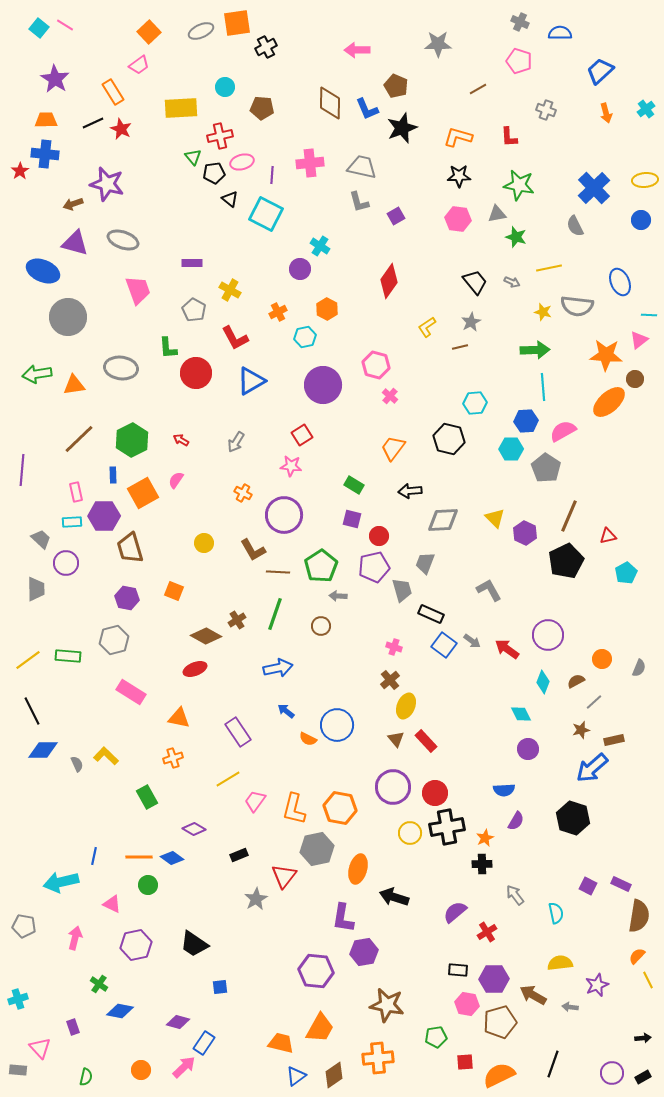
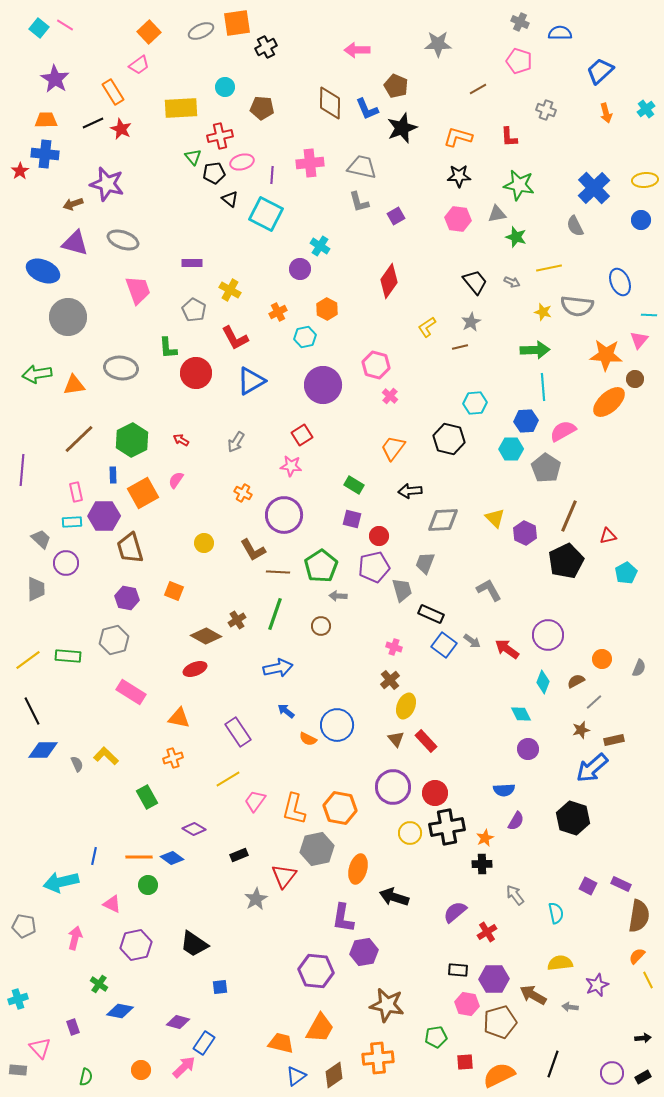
pink triangle at (639, 340): rotated 12 degrees counterclockwise
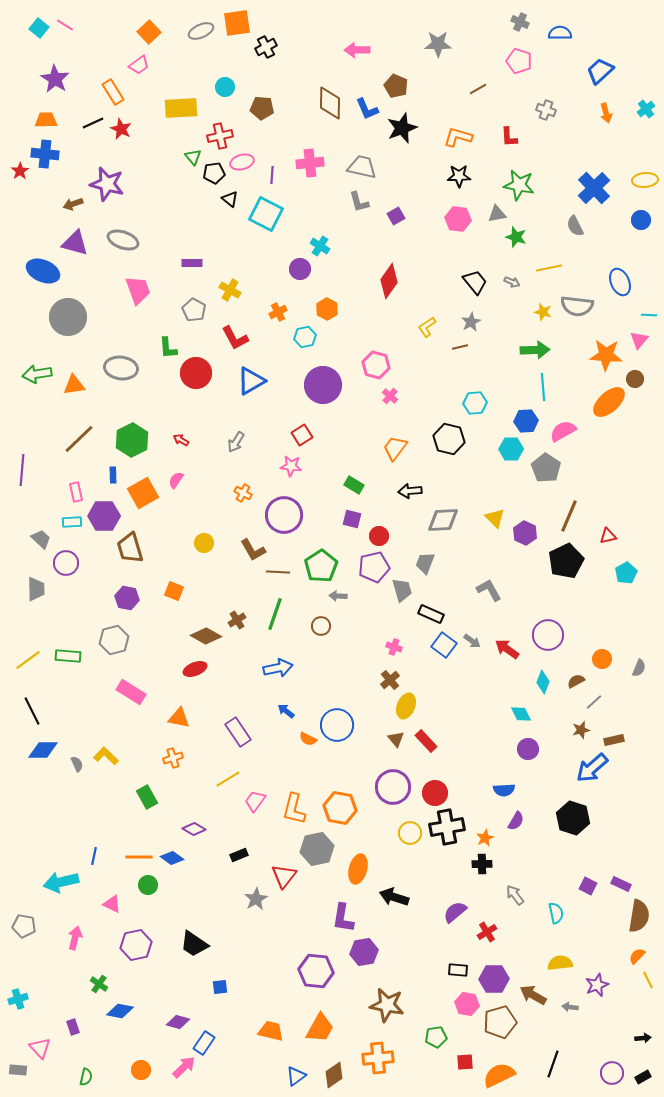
orange trapezoid at (393, 448): moved 2 px right
orange trapezoid at (281, 1043): moved 10 px left, 12 px up
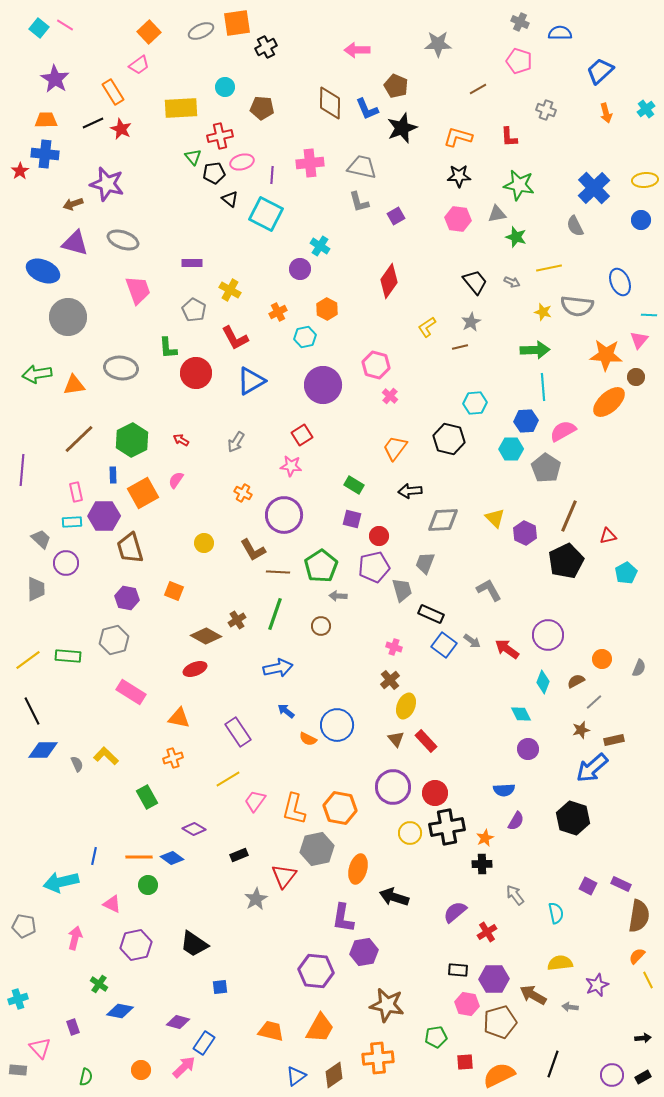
brown circle at (635, 379): moved 1 px right, 2 px up
purple circle at (612, 1073): moved 2 px down
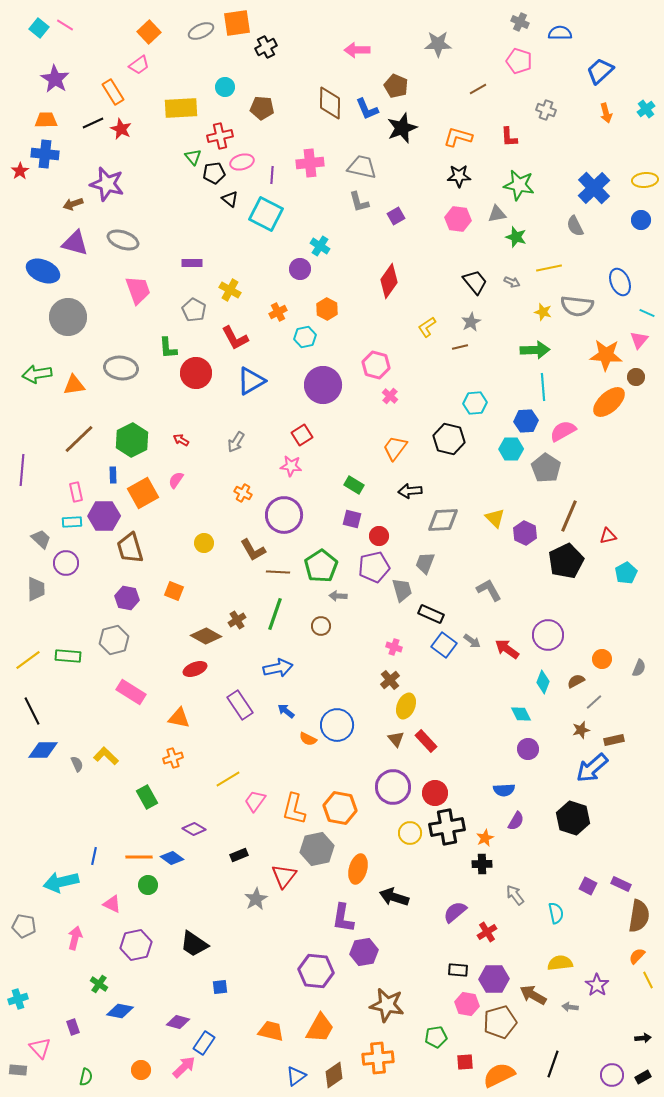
cyan line at (649, 315): moved 2 px left, 2 px up; rotated 21 degrees clockwise
purple rectangle at (238, 732): moved 2 px right, 27 px up
purple star at (597, 985): rotated 15 degrees counterclockwise
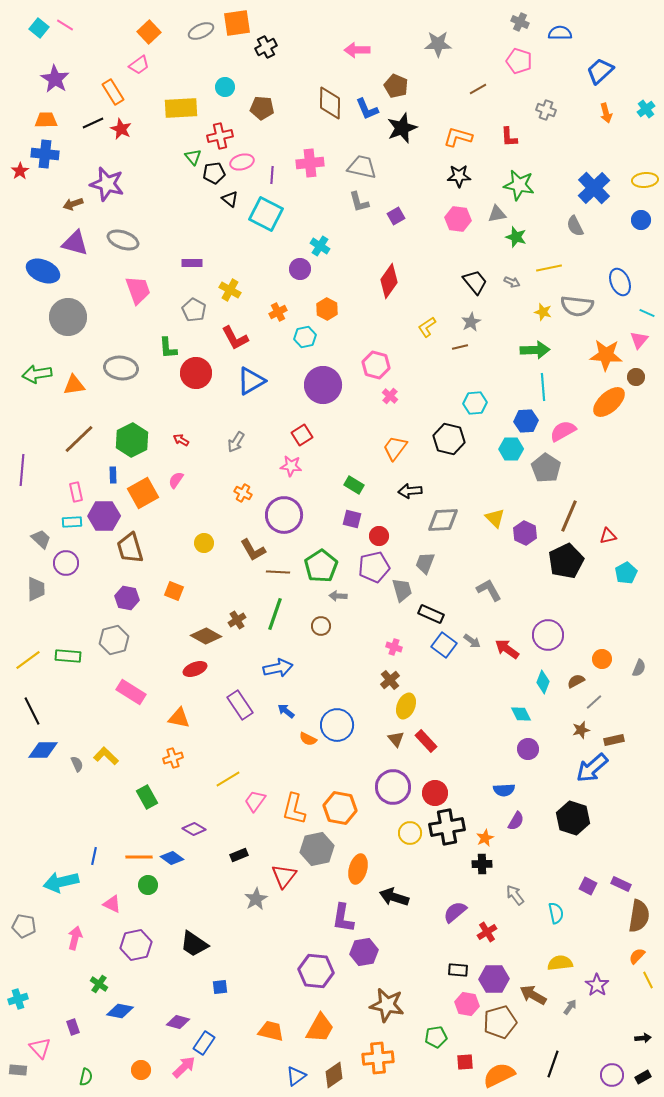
gray arrow at (570, 1007): rotated 119 degrees clockwise
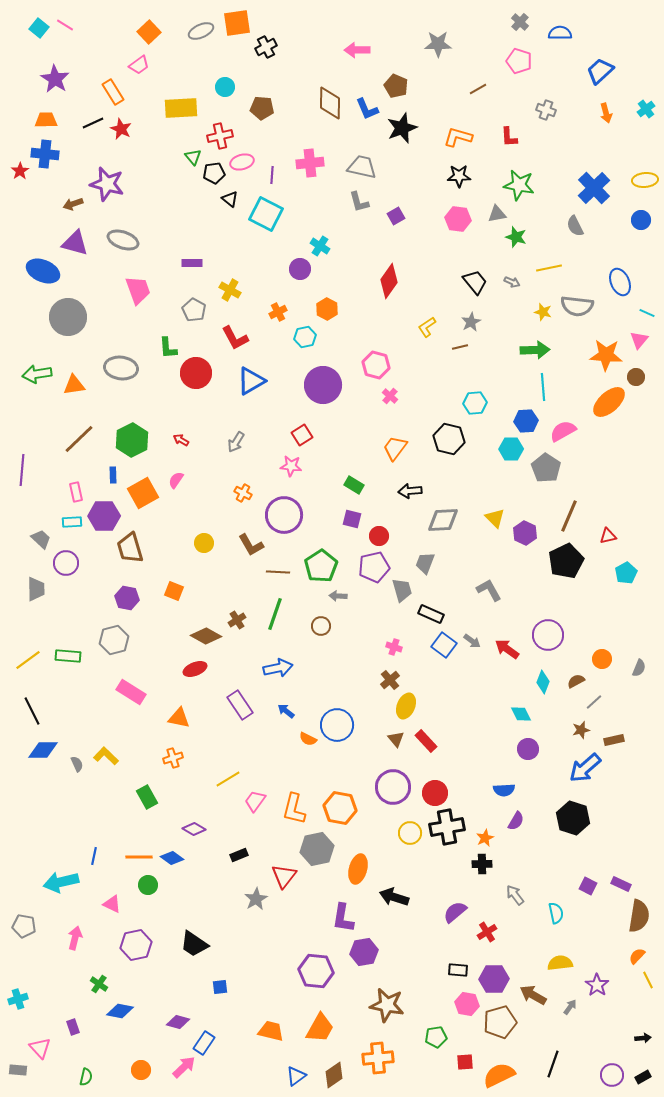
gray cross at (520, 22): rotated 18 degrees clockwise
brown L-shape at (253, 550): moved 2 px left, 5 px up
blue arrow at (592, 768): moved 7 px left
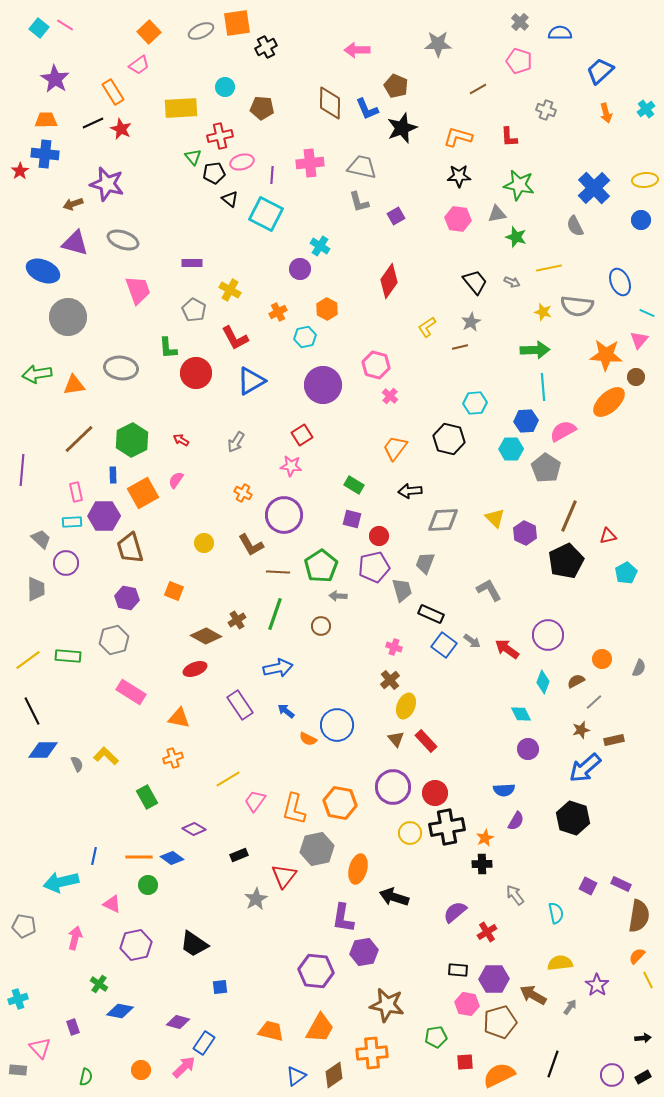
orange hexagon at (340, 808): moved 5 px up
orange cross at (378, 1058): moved 6 px left, 5 px up
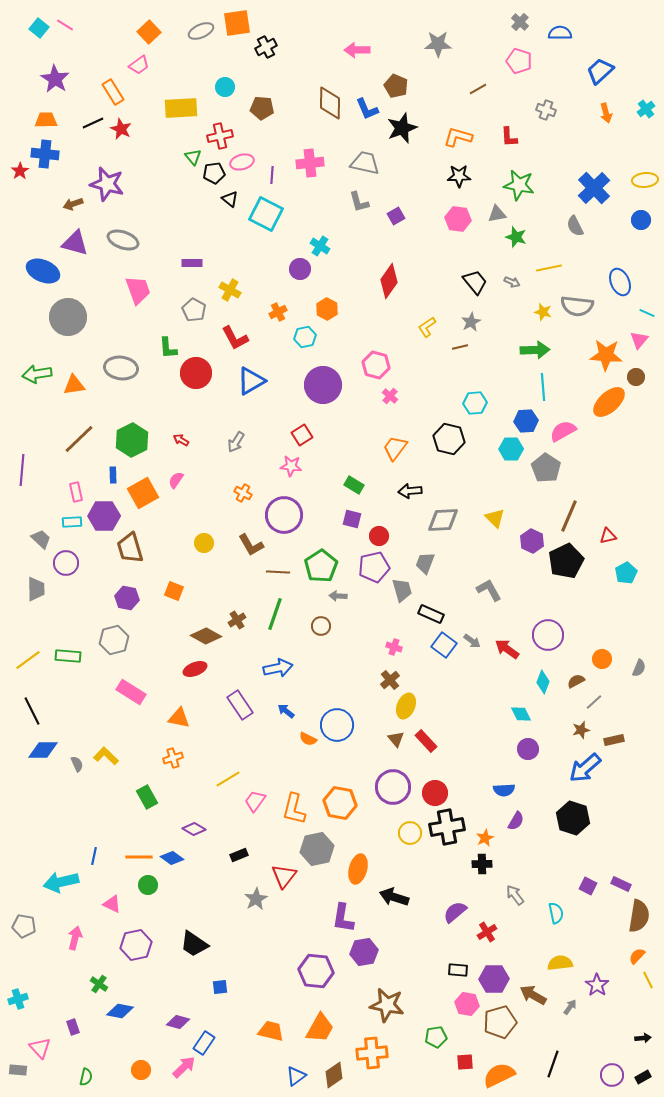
gray trapezoid at (362, 167): moved 3 px right, 4 px up
purple hexagon at (525, 533): moved 7 px right, 8 px down
